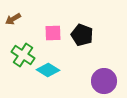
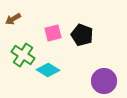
pink square: rotated 12 degrees counterclockwise
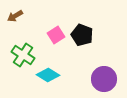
brown arrow: moved 2 px right, 3 px up
pink square: moved 3 px right, 2 px down; rotated 18 degrees counterclockwise
cyan diamond: moved 5 px down
purple circle: moved 2 px up
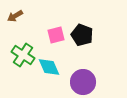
pink square: rotated 18 degrees clockwise
cyan diamond: moved 1 px right, 8 px up; rotated 35 degrees clockwise
purple circle: moved 21 px left, 3 px down
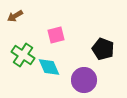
black pentagon: moved 21 px right, 14 px down
purple circle: moved 1 px right, 2 px up
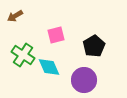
black pentagon: moved 9 px left, 3 px up; rotated 20 degrees clockwise
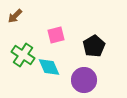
brown arrow: rotated 14 degrees counterclockwise
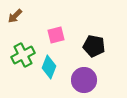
black pentagon: rotated 30 degrees counterclockwise
green cross: rotated 30 degrees clockwise
cyan diamond: rotated 45 degrees clockwise
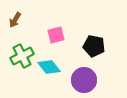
brown arrow: moved 4 px down; rotated 14 degrees counterclockwise
green cross: moved 1 px left, 1 px down
cyan diamond: rotated 60 degrees counterclockwise
